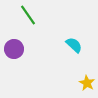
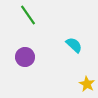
purple circle: moved 11 px right, 8 px down
yellow star: moved 1 px down
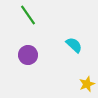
purple circle: moved 3 px right, 2 px up
yellow star: rotated 21 degrees clockwise
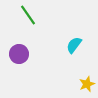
cyan semicircle: rotated 96 degrees counterclockwise
purple circle: moved 9 px left, 1 px up
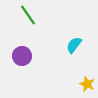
purple circle: moved 3 px right, 2 px down
yellow star: rotated 28 degrees counterclockwise
